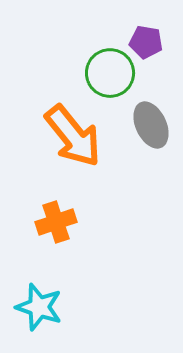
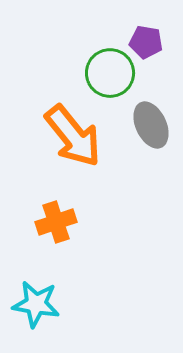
cyan star: moved 3 px left, 3 px up; rotated 9 degrees counterclockwise
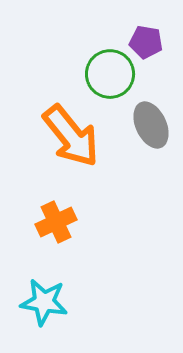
green circle: moved 1 px down
orange arrow: moved 2 px left
orange cross: rotated 6 degrees counterclockwise
cyan star: moved 8 px right, 2 px up
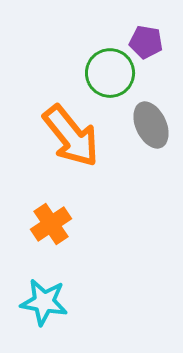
green circle: moved 1 px up
orange cross: moved 5 px left, 2 px down; rotated 9 degrees counterclockwise
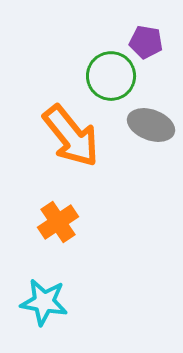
green circle: moved 1 px right, 3 px down
gray ellipse: rotated 45 degrees counterclockwise
orange cross: moved 7 px right, 2 px up
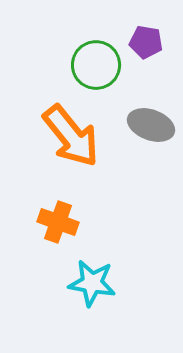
green circle: moved 15 px left, 11 px up
orange cross: rotated 36 degrees counterclockwise
cyan star: moved 48 px right, 19 px up
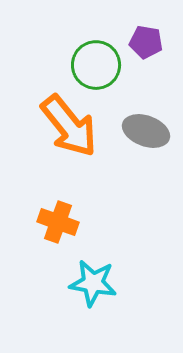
gray ellipse: moved 5 px left, 6 px down
orange arrow: moved 2 px left, 10 px up
cyan star: moved 1 px right
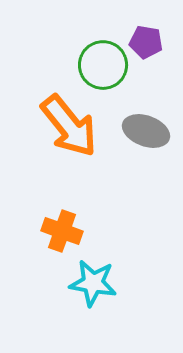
green circle: moved 7 px right
orange cross: moved 4 px right, 9 px down
